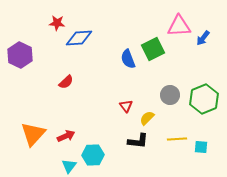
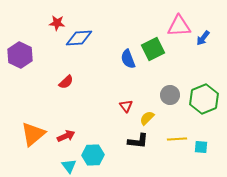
orange triangle: rotated 8 degrees clockwise
cyan triangle: rotated 14 degrees counterclockwise
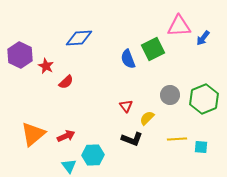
red star: moved 11 px left, 43 px down; rotated 21 degrees clockwise
black L-shape: moved 6 px left, 2 px up; rotated 15 degrees clockwise
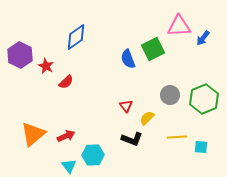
blue diamond: moved 3 px left, 1 px up; rotated 32 degrees counterclockwise
yellow line: moved 2 px up
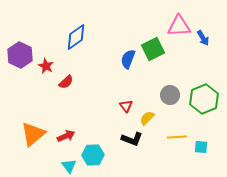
blue arrow: rotated 70 degrees counterclockwise
blue semicircle: rotated 42 degrees clockwise
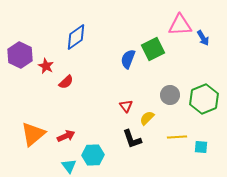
pink triangle: moved 1 px right, 1 px up
black L-shape: rotated 50 degrees clockwise
